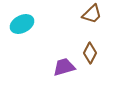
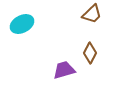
purple trapezoid: moved 3 px down
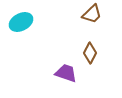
cyan ellipse: moved 1 px left, 2 px up
purple trapezoid: moved 2 px right, 3 px down; rotated 35 degrees clockwise
